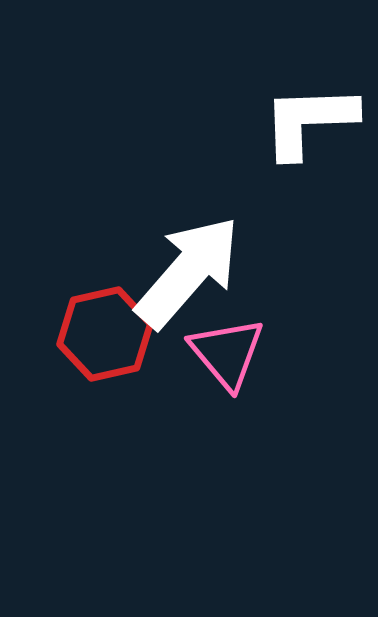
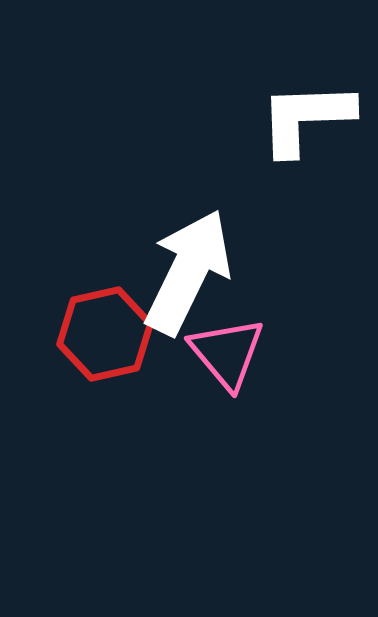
white L-shape: moved 3 px left, 3 px up
white arrow: rotated 15 degrees counterclockwise
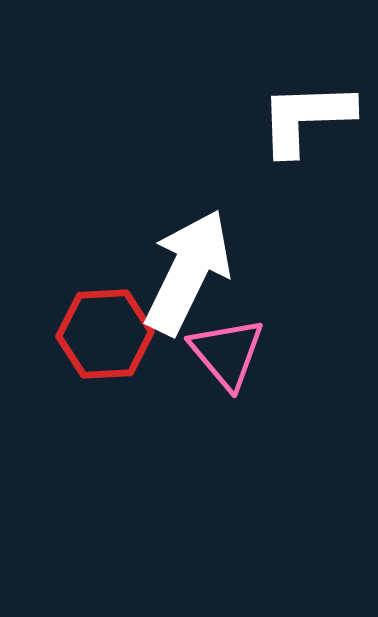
red hexagon: rotated 10 degrees clockwise
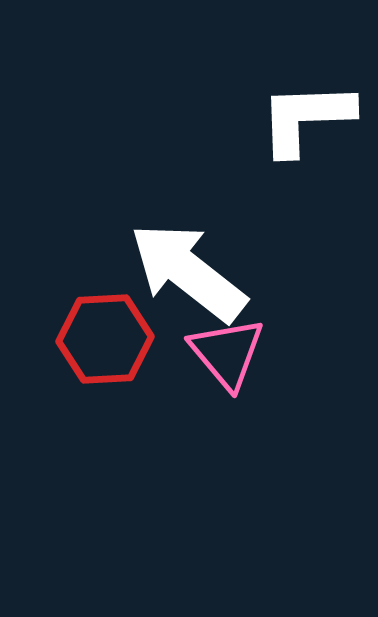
white arrow: rotated 78 degrees counterclockwise
red hexagon: moved 5 px down
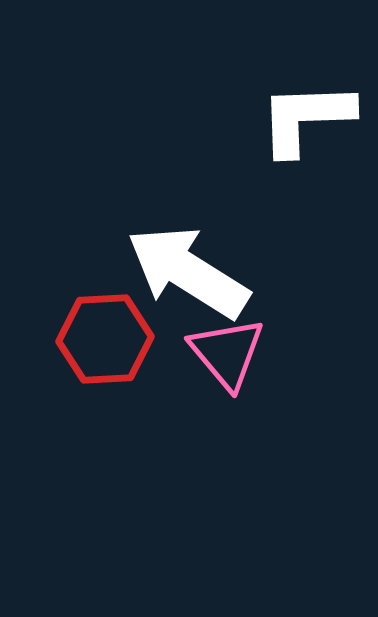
white arrow: rotated 6 degrees counterclockwise
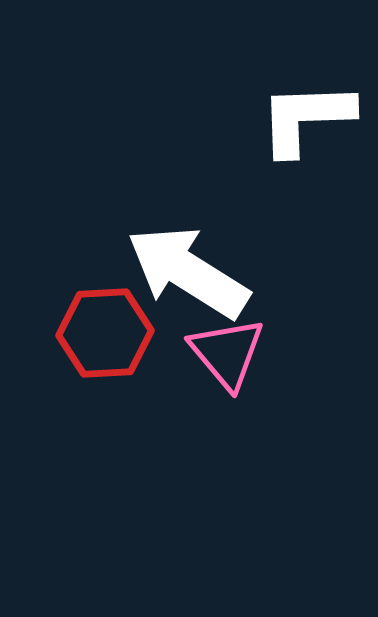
red hexagon: moved 6 px up
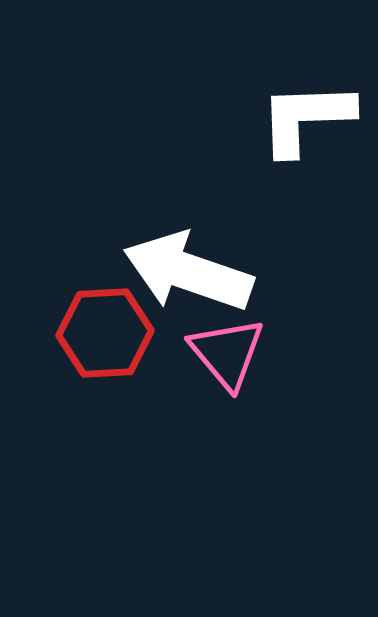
white arrow: rotated 13 degrees counterclockwise
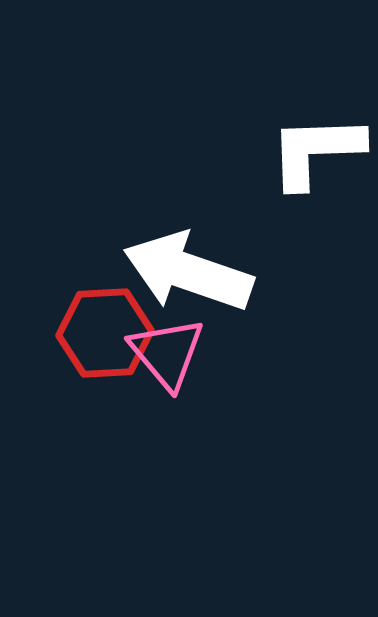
white L-shape: moved 10 px right, 33 px down
pink triangle: moved 60 px left
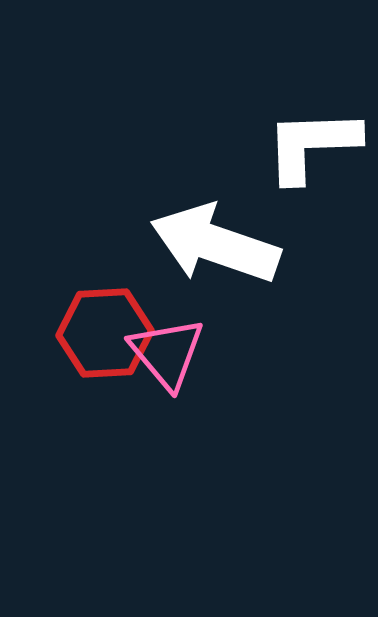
white L-shape: moved 4 px left, 6 px up
white arrow: moved 27 px right, 28 px up
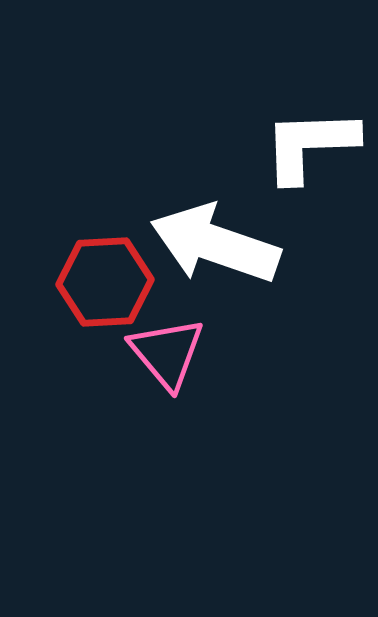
white L-shape: moved 2 px left
red hexagon: moved 51 px up
